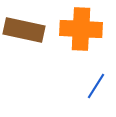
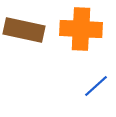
blue line: rotated 16 degrees clockwise
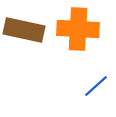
orange cross: moved 3 px left
